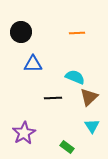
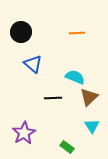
blue triangle: rotated 42 degrees clockwise
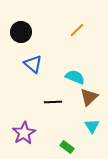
orange line: moved 3 px up; rotated 42 degrees counterclockwise
black line: moved 4 px down
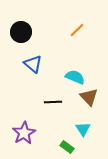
brown triangle: rotated 30 degrees counterclockwise
cyan triangle: moved 9 px left, 3 px down
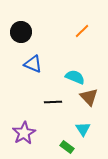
orange line: moved 5 px right, 1 px down
blue triangle: rotated 18 degrees counterclockwise
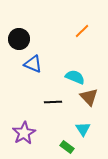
black circle: moved 2 px left, 7 px down
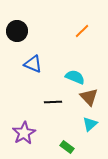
black circle: moved 2 px left, 8 px up
cyan triangle: moved 7 px right, 5 px up; rotated 21 degrees clockwise
